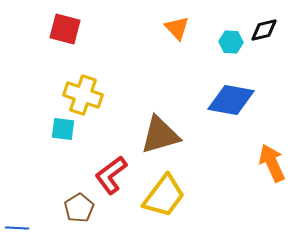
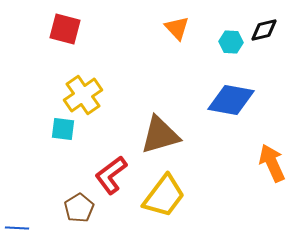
yellow cross: rotated 36 degrees clockwise
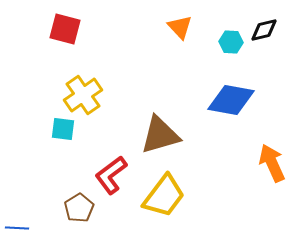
orange triangle: moved 3 px right, 1 px up
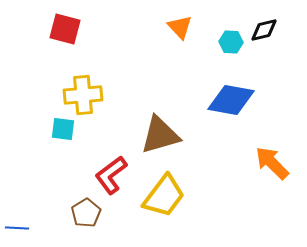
yellow cross: rotated 30 degrees clockwise
orange arrow: rotated 21 degrees counterclockwise
brown pentagon: moved 7 px right, 5 px down
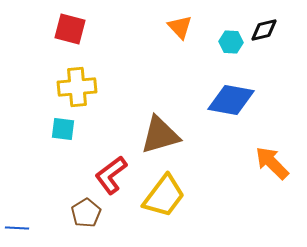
red square: moved 5 px right
yellow cross: moved 6 px left, 8 px up
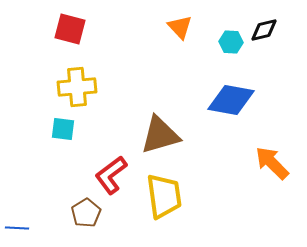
yellow trapezoid: rotated 45 degrees counterclockwise
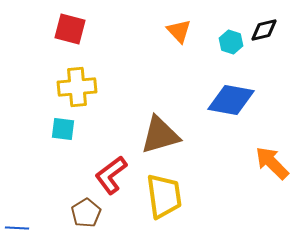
orange triangle: moved 1 px left, 4 px down
cyan hexagon: rotated 15 degrees clockwise
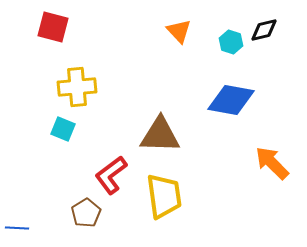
red square: moved 17 px left, 2 px up
cyan square: rotated 15 degrees clockwise
brown triangle: rotated 18 degrees clockwise
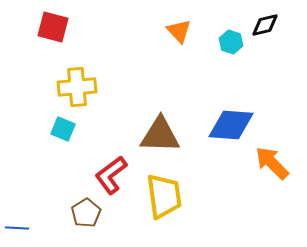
black diamond: moved 1 px right, 5 px up
blue diamond: moved 25 px down; rotated 6 degrees counterclockwise
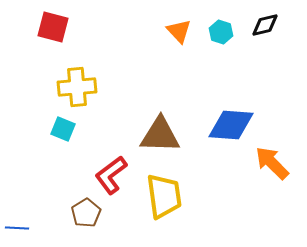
cyan hexagon: moved 10 px left, 10 px up
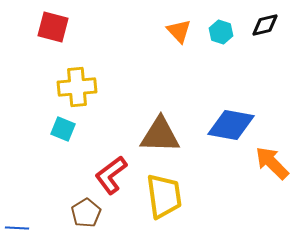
blue diamond: rotated 6 degrees clockwise
